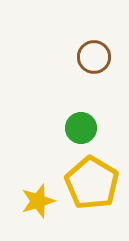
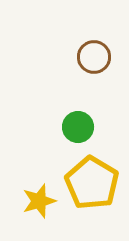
green circle: moved 3 px left, 1 px up
yellow star: moved 1 px right
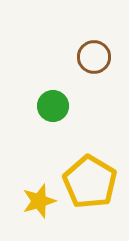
green circle: moved 25 px left, 21 px up
yellow pentagon: moved 2 px left, 1 px up
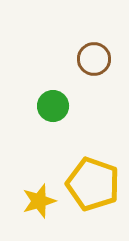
brown circle: moved 2 px down
yellow pentagon: moved 3 px right, 2 px down; rotated 12 degrees counterclockwise
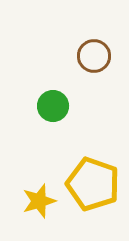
brown circle: moved 3 px up
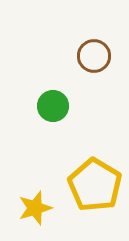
yellow pentagon: moved 2 px right, 1 px down; rotated 12 degrees clockwise
yellow star: moved 4 px left, 7 px down
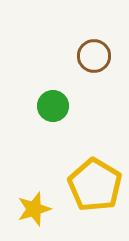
yellow star: moved 1 px left, 1 px down
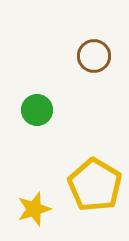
green circle: moved 16 px left, 4 px down
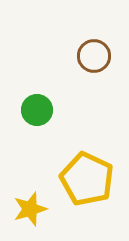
yellow pentagon: moved 8 px left, 6 px up; rotated 6 degrees counterclockwise
yellow star: moved 4 px left
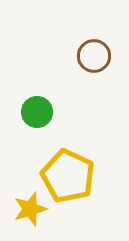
green circle: moved 2 px down
yellow pentagon: moved 19 px left, 3 px up
